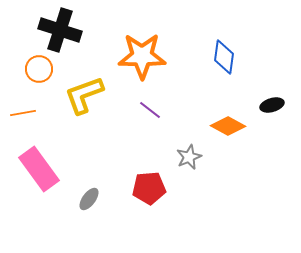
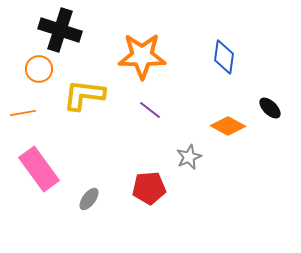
yellow L-shape: rotated 27 degrees clockwise
black ellipse: moved 2 px left, 3 px down; rotated 60 degrees clockwise
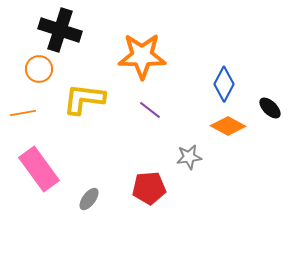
blue diamond: moved 27 px down; rotated 20 degrees clockwise
yellow L-shape: moved 4 px down
gray star: rotated 15 degrees clockwise
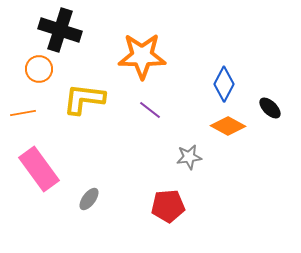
red pentagon: moved 19 px right, 18 px down
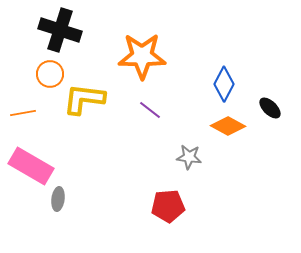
orange circle: moved 11 px right, 5 px down
gray star: rotated 15 degrees clockwise
pink rectangle: moved 8 px left, 3 px up; rotated 24 degrees counterclockwise
gray ellipse: moved 31 px left; rotated 30 degrees counterclockwise
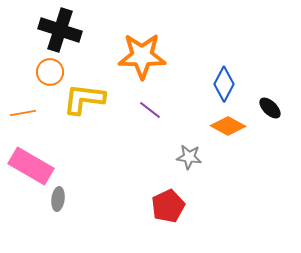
orange circle: moved 2 px up
red pentagon: rotated 20 degrees counterclockwise
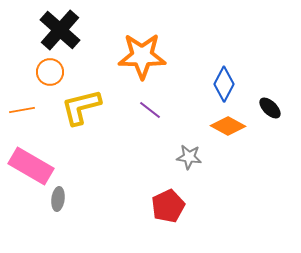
black cross: rotated 24 degrees clockwise
yellow L-shape: moved 3 px left, 8 px down; rotated 21 degrees counterclockwise
orange line: moved 1 px left, 3 px up
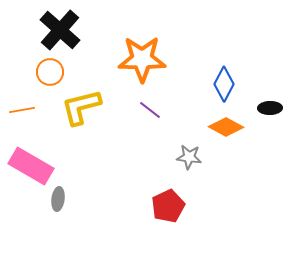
orange star: moved 3 px down
black ellipse: rotated 45 degrees counterclockwise
orange diamond: moved 2 px left, 1 px down
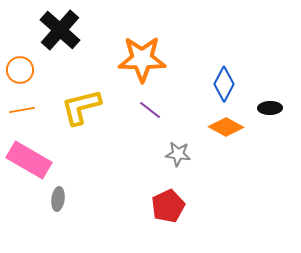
orange circle: moved 30 px left, 2 px up
gray star: moved 11 px left, 3 px up
pink rectangle: moved 2 px left, 6 px up
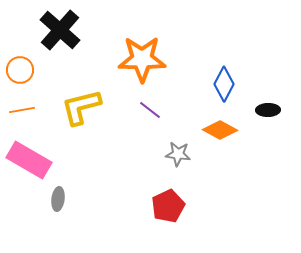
black ellipse: moved 2 px left, 2 px down
orange diamond: moved 6 px left, 3 px down
